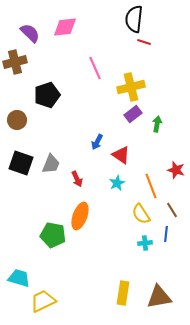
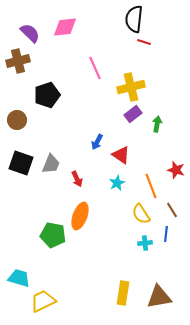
brown cross: moved 3 px right, 1 px up
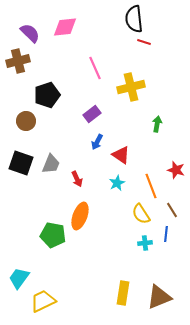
black semicircle: rotated 12 degrees counterclockwise
purple rectangle: moved 41 px left
brown circle: moved 9 px right, 1 px down
cyan trapezoid: rotated 70 degrees counterclockwise
brown triangle: rotated 12 degrees counterclockwise
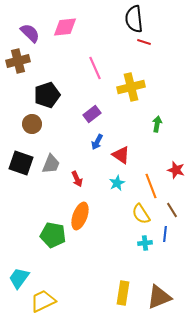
brown circle: moved 6 px right, 3 px down
blue line: moved 1 px left
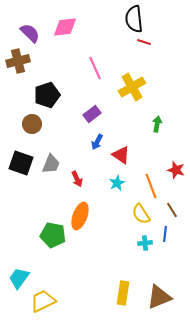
yellow cross: moved 1 px right; rotated 16 degrees counterclockwise
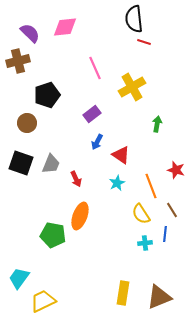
brown circle: moved 5 px left, 1 px up
red arrow: moved 1 px left
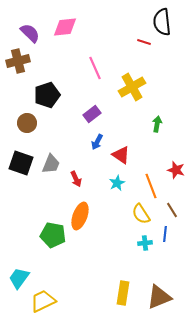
black semicircle: moved 28 px right, 3 px down
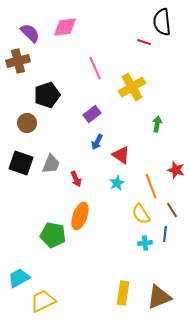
cyan trapezoid: rotated 25 degrees clockwise
